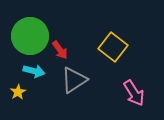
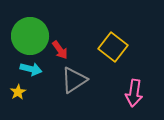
cyan arrow: moved 3 px left, 2 px up
pink arrow: rotated 40 degrees clockwise
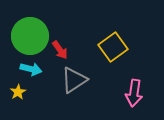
yellow square: rotated 16 degrees clockwise
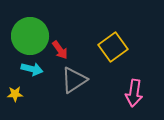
cyan arrow: moved 1 px right
yellow star: moved 3 px left, 2 px down; rotated 28 degrees clockwise
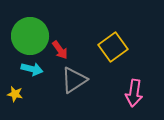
yellow star: rotated 14 degrees clockwise
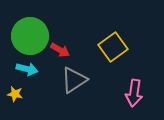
red arrow: rotated 24 degrees counterclockwise
cyan arrow: moved 5 px left
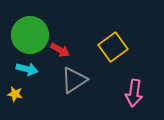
green circle: moved 1 px up
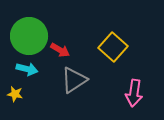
green circle: moved 1 px left, 1 px down
yellow square: rotated 12 degrees counterclockwise
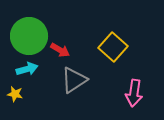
cyan arrow: rotated 30 degrees counterclockwise
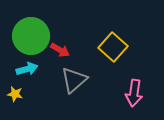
green circle: moved 2 px right
gray triangle: rotated 8 degrees counterclockwise
